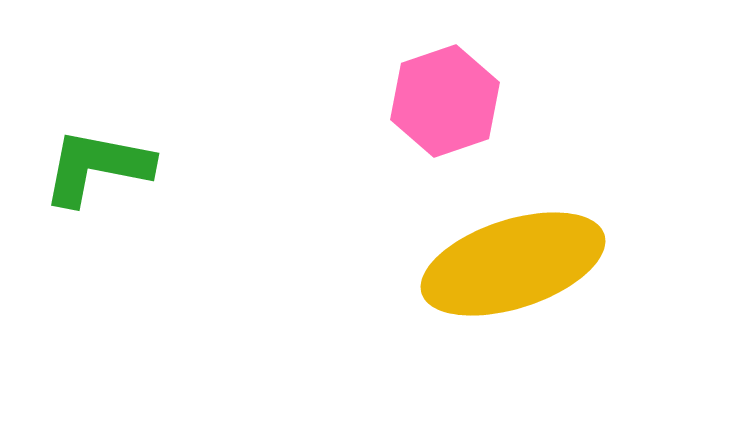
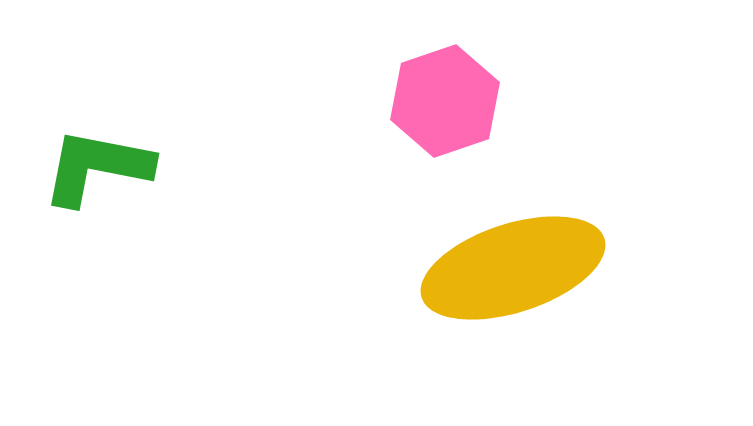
yellow ellipse: moved 4 px down
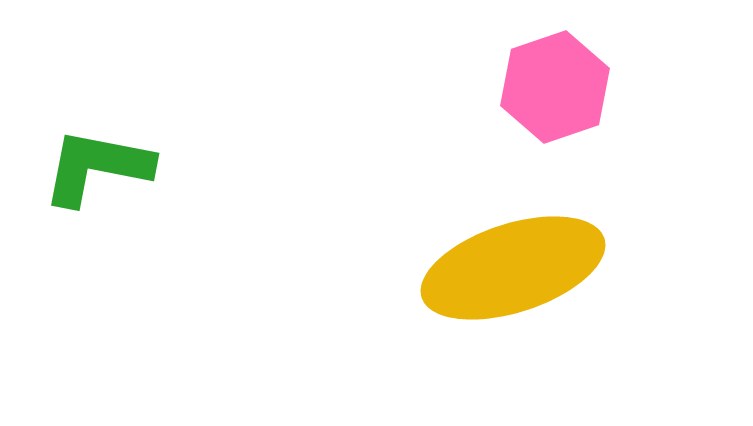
pink hexagon: moved 110 px right, 14 px up
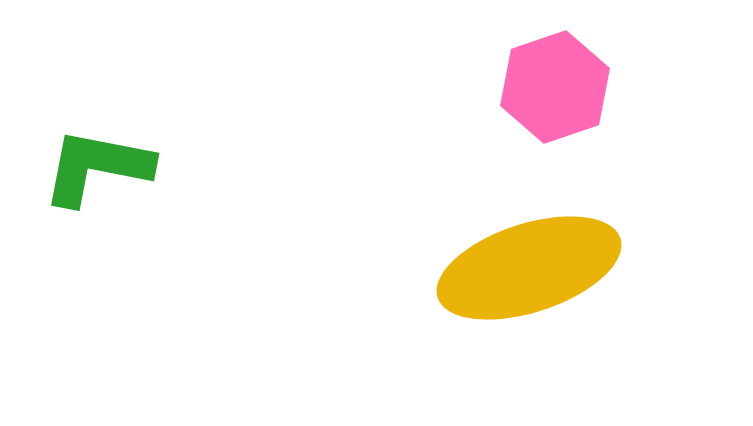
yellow ellipse: moved 16 px right
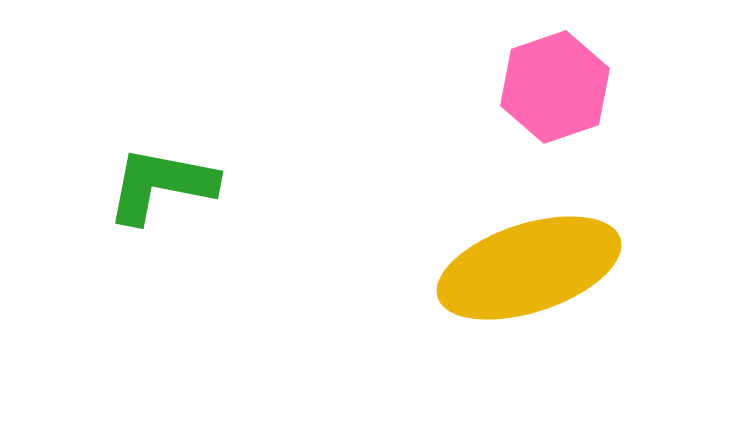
green L-shape: moved 64 px right, 18 px down
